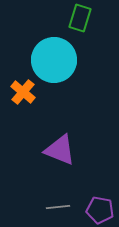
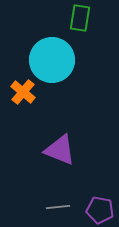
green rectangle: rotated 8 degrees counterclockwise
cyan circle: moved 2 px left
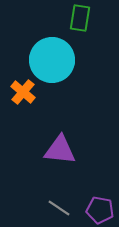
purple triangle: rotated 16 degrees counterclockwise
gray line: moved 1 px right, 1 px down; rotated 40 degrees clockwise
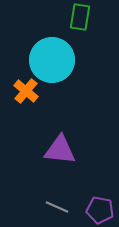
green rectangle: moved 1 px up
orange cross: moved 3 px right, 1 px up
gray line: moved 2 px left, 1 px up; rotated 10 degrees counterclockwise
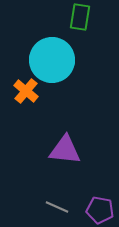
purple triangle: moved 5 px right
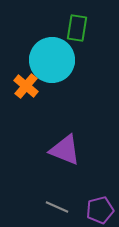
green rectangle: moved 3 px left, 11 px down
orange cross: moved 5 px up
purple triangle: rotated 16 degrees clockwise
purple pentagon: rotated 24 degrees counterclockwise
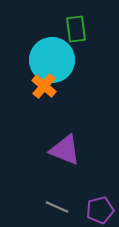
green rectangle: moved 1 px left, 1 px down; rotated 16 degrees counterclockwise
orange cross: moved 18 px right
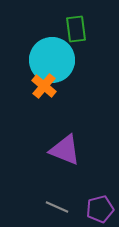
purple pentagon: moved 1 px up
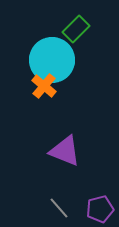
green rectangle: rotated 52 degrees clockwise
purple triangle: moved 1 px down
gray line: moved 2 px right, 1 px down; rotated 25 degrees clockwise
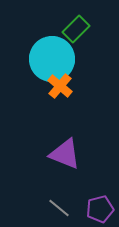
cyan circle: moved 1 px up
orange cross: moved 16 px right
purple triangle: moved 3 px down
gray line: rotated 10 degrees counterclockwise
